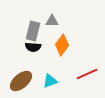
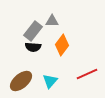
gray rectangle: rotated 24 degrees clockwise
cyan triangle: rotated 28 degrees counterclockwise
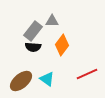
cyan triangle: moved 3 px left, 2 px up; rotated 35 degrees counterclockwise
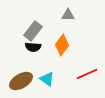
gray triangle: moved 16 px right, 6 px up
brown ellipse: rotated 10 degrees clockwise
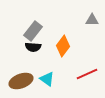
gray triangle: moved 24 px right, 5 px down
orange diamond: moved 1 px right, 1 px down
brown ellipse: rotated 10 degrees clockwise
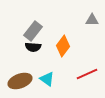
brown ellipse: moved 1 px left
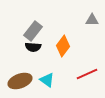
cyan triangle: moved 1 px down
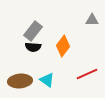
brown ellipse: rotated 15 degrees clockwise
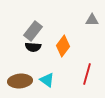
red line: rotated 50 degrees counterclockwise
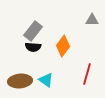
cyan triangle: moved 1 px left
